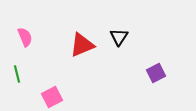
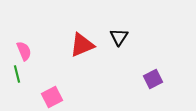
pink semicircle: moved 1 px left, 14 px down
purple square: moved 3 px left, 6 px down
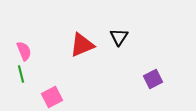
green line: moved 4 px right
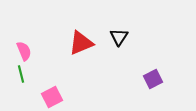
red triangle: moved 1 px left, 2 px up
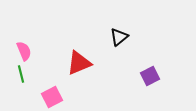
black triangle: rotated 18 degrees clockwise
red triangle: moved 2 px left, 20 px down
purple square: moved 3 px left, 3 px up
